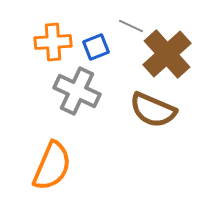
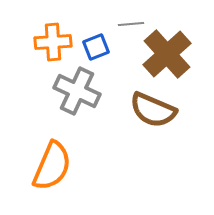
gray line: moved 2 px up; rotated 30 degrees counterclockwise
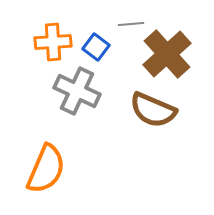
blue square: rotated 32 degrees counterclockwise
orange semicircle: moved 6 px left, 3 px down
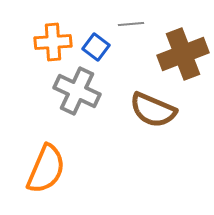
brown cross: moved 16 px right; rotated 21 degrees clockwise
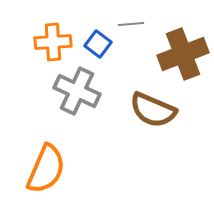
blue square: moved 2 px right, 3 px up
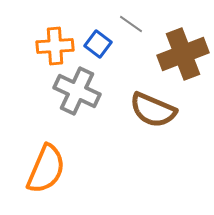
gray line: rotated 40 degrees clockwise
orange cross: moved 2 px right, 4 px down
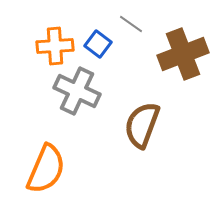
brown semicircle: moved 11 px left, 15 px down; rotated 87 degrees clockwise
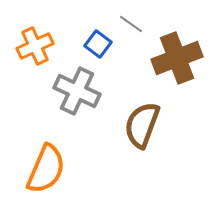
orange cross: moved 20 px left; rotated 21 degrees counterclockwise
brown cross: moved 6 px left, 4 px down
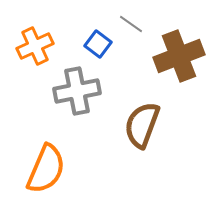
brown cross: moved 2 px right, 2 px up
gray cross: rotated 36 degrees counterclockwise
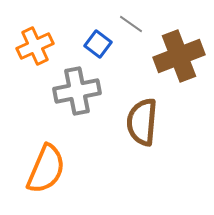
brown semicircle: moved 3 px up; rotated 15 degrees counterclockwise
